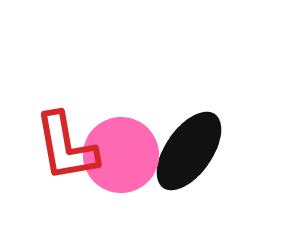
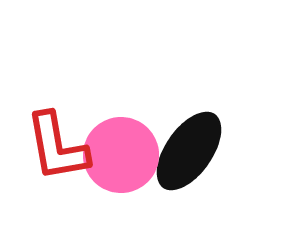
red L-shape: moved 9 px left
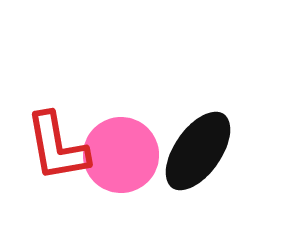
black ellipse: moved 9 px right
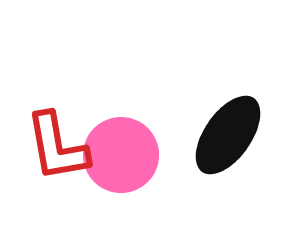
black ellipse: moved 30 px right, 16 px up
